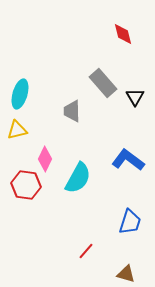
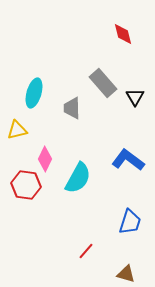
cyan ellipse: moved 14 px right, 1 px up
gray trapezoid: moved 3 px up
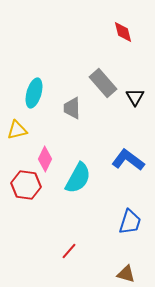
red diamond: moved 2 px up
red line: moved 17 px left
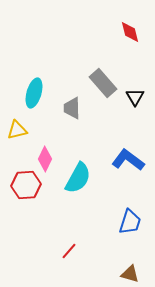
red diamond: moved 7 px right
red hexagon: rotated 12 degrees counterclockwise
brown triangle: moved 4 px right
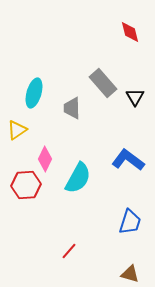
yellow triangle: rotated 20 degrees counterclockwise
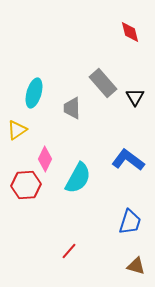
brown triangle: moved 6 px right, 8 px up
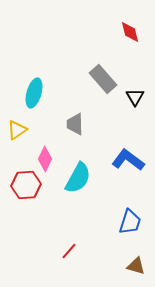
gray rectangle: moved 4 px up
gray trapezoid: moved 3 px right, 16 px down
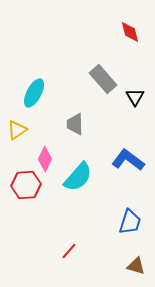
cyan ellipse: rotated 12 degrees clockwise
cyan semicircle: moved 1 px up; rotated 12 degrees clockwise
